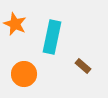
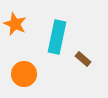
cyan rectangle: moved 5 px right
brown rectangle: moved 7 px up
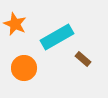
cyan rectangle: rotated 48 degrees clockwise
orange circle: moved 6 px up
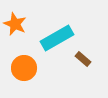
cyan rectangle: moved 1 px down
